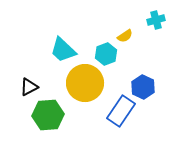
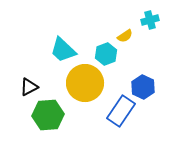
cyan cross: moved 6 px left
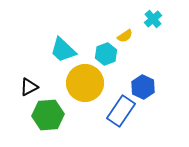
cyan cross: moved 3 px right, 1 px up; rotated 24 degrees counterclockwise
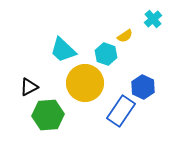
cyan hexagon: rotated 20 degrees counterclockwise
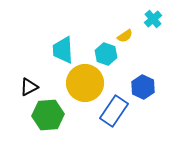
cyan trapezoid: rotated 44 degrees clockwise
blue rectangle: moved 7 px left
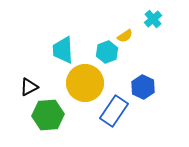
cyan hexagon: moved 1 px right, 2 px up; rotated 20 degrees clockwise
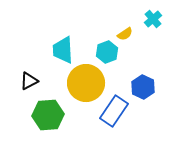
yellow semicircle: moved 2 px up
yellow circle: moved 1 px right
black triangle: moved 6 px up
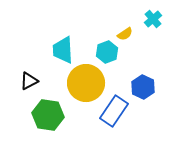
green hexagon: rotated 12 degrees clockwise
